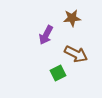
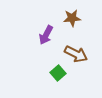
green square: rotated 14 degrees counterclockwise
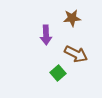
purple arrow: rotated 30 degrees counterclockwise
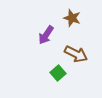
brown star: rotated 24 degrees clockwise
purple arrow: rotated 36 degrees clockwise
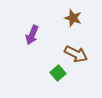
brown star: moved 1 px right
purple arrow: moved 14 px left; rotated 12 degrees counterclockwise
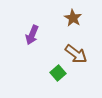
brown star: rotated 12 degrees clockwise
brown arrow: rotated 10 degrees clockwise
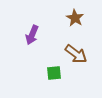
brown star: moved 2 px right
green square: moved 4 px left; rotated 35 degrees clockwise
